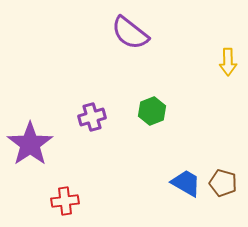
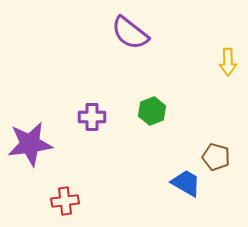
purple cross: rotated 16 degrees clockwise
purple star: rotated 27 degrees clockwise
brown pentagon: moved 7 px left, 26 px up
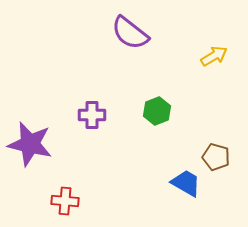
yellow arrow: moved 14 px left, 6 px up; rotated 120 degrees counterclockwise
green hexagon: moved 5 px right
purple cross: moved 2 px up
purple star: rotated 21 degrees clockwise
red cross: rotated 12 degrees clockwise
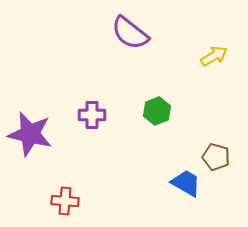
purple star: moved 10 px up
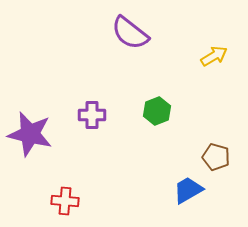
blue trapezoid: moved 2 px right, 7 px down; rotated 60 degrees counterclockwise
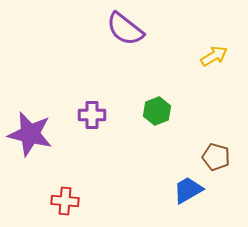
purple semicircle: moved 5 px left, 4 px up
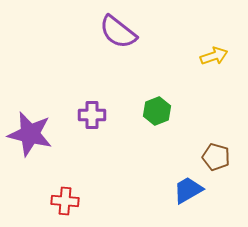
purple semicircle: moved 7 px left, 3 px down
yellow arrow: rotated 12 degrees clockwise
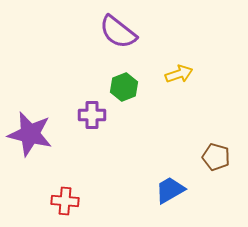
yellow arrow: moved 35 px left, 18 px down
green hexagon: moved 33 px left, 24 px up
blue trapezoid: moved 18 px left
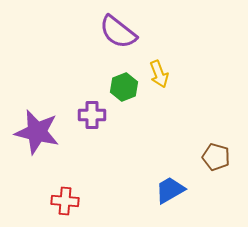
yellow arrow: moved 20 px left; rotated 88 degrees clockwise
purple star: moved 7 px right, 2 px up
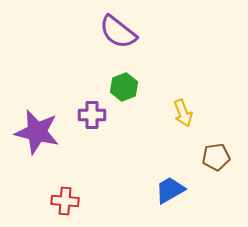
yellow arrow: moved 24 px right, 39 px down
brown pentagon: rotated 24 degrees counterclockwise
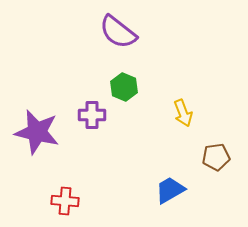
green hexagon: rotated 16 degrees counterclockwise
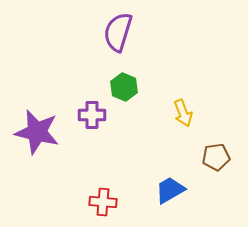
purple semicircle: rotated 69 degrees clockwise
red cross: moved 38 px right, 1 px down
